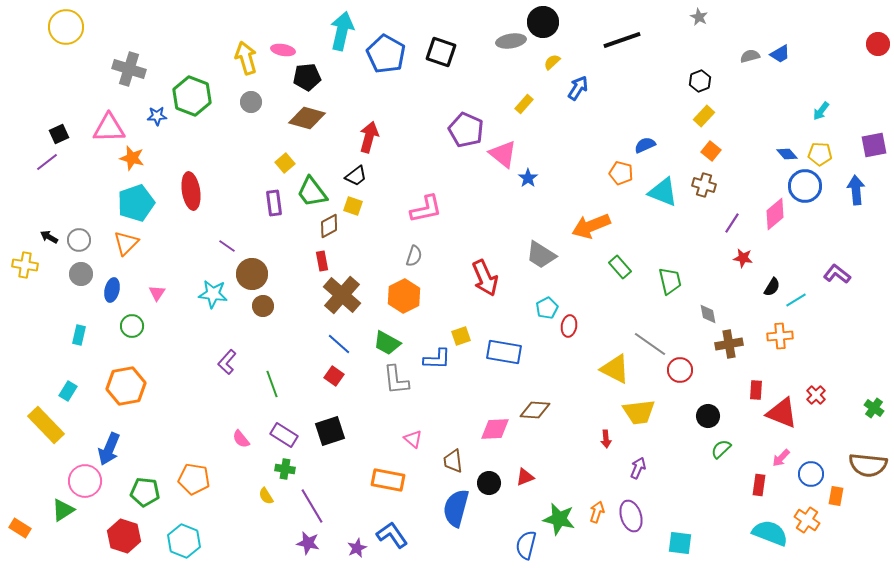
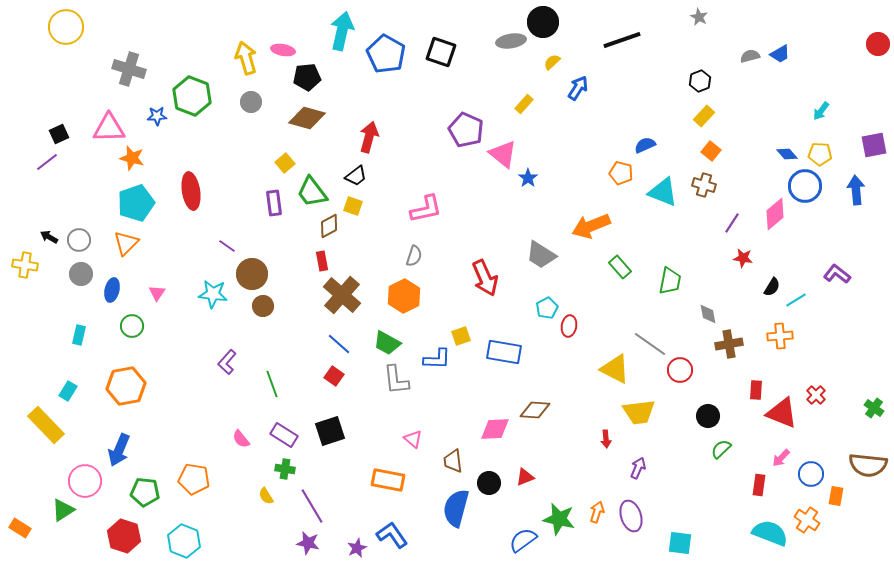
green trapezoid at (670, 281): rotated 24 degrees clockwise
blue arrow at (109, 449): moved 10 px right, 1 px down
blue semicircle at (526, 545): moved 3 px left, 5 px up; rotated 40 degrees clockwise
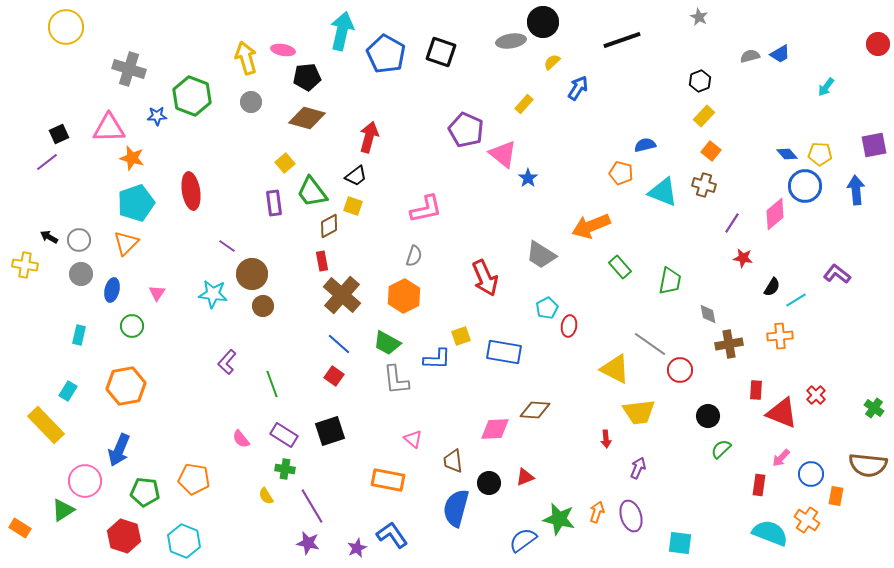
cyan arrow at (821, 111): moved 5 px right, 24 px up
blue semicircle at (645, 145): rotated 10 degrees clockwise
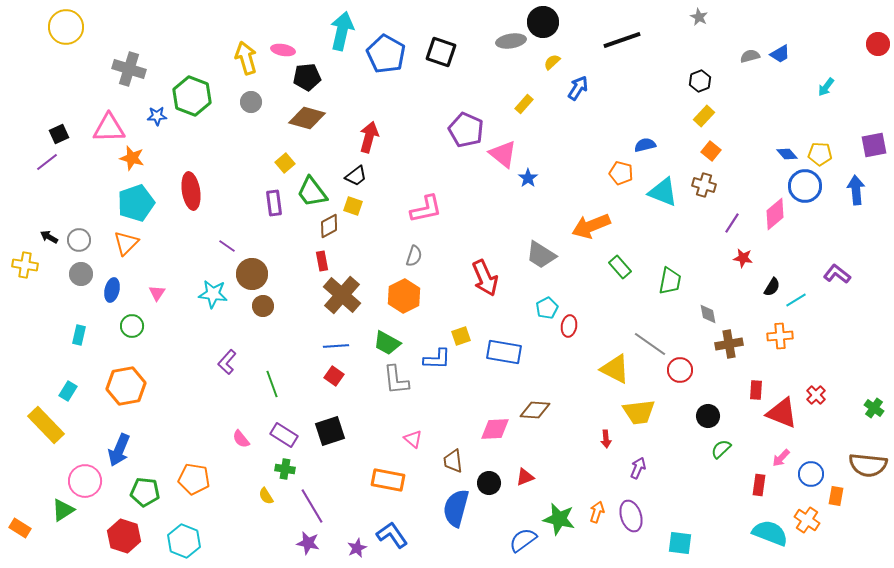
blue line at (339, 344): moved 3 px left, 2 px down; rotated 45 degrees counterclockwise
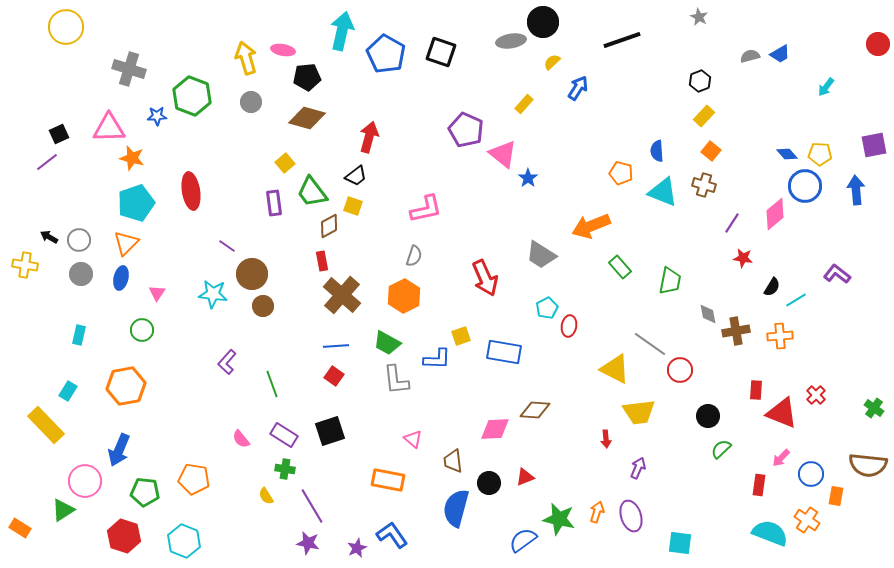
blue semicircle at (645, 145): moved 12 px right, 6 px down; rotated 80 degrees counterclockwise
blue ellipse at (112, 290): moved 9 px right, 12 px up
green circle at (132, 326): moved 10 px right, 4 px down
brown cross at (729, 344): moved 7 px right, 13 px up
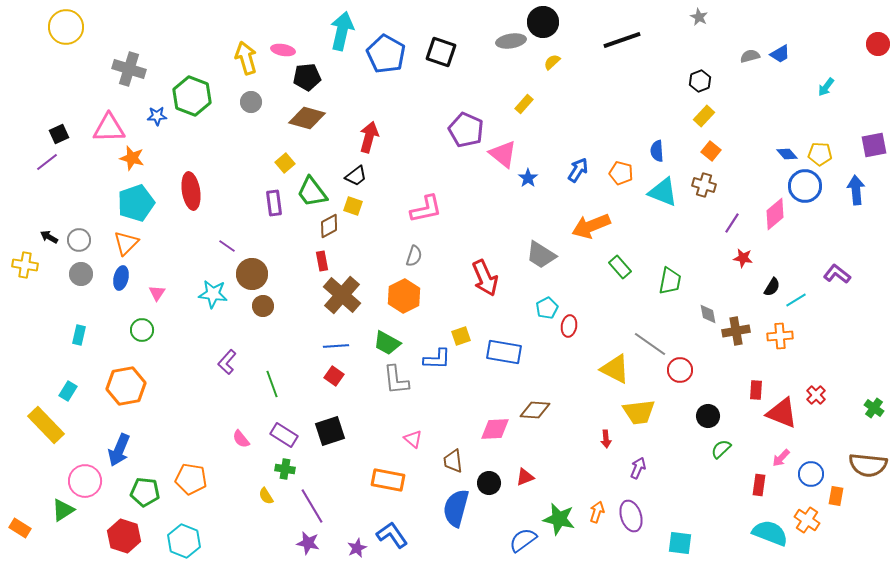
blue arrow at (578, 88): moved 82 px down
orange pentagon at (194, 479): moved 3 px left
